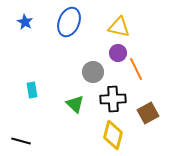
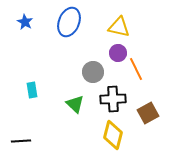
black line: rotated 18 degrees counterclockwise
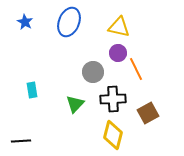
green triangle: rotated 30 degrees clockwise
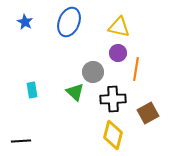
orange line: rotated 35 degrees clockwise
green triangle: moved 12 px up; rotated 30 degrees counterclockwise
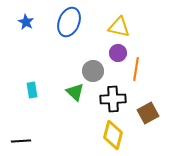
blue star: moved 1 px right
gray circle: moved 1 px up
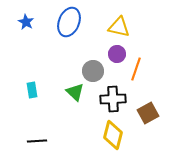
purple circle: moved 1 px left, 1 px down
orange line: rotated 10 degrees clockwise
black line: moved 16 px right
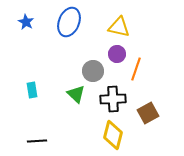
green triangle: moved 1 px right, 2 px down
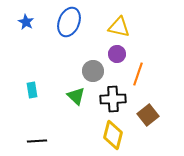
orange line: moved 2 px right, 5 px down
green triangle: moved 2 px down
brown square: moved 2 px down; rotated 10 degrees counterclockwise
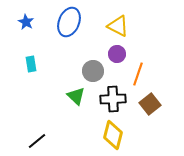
yellow triangle: moved 1 px left, 1 px up; rotated 15 degrees clockwise
cyan rectangle: moved 1 px left, 26 px up
brown square: moved 2 px right, 11 px up
black line: rotated 36 degrees counterclockwise
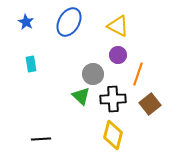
blue ellipse: rotated 8 degrees clockwise
purple circle: moved 1 px right, 1 px down
gray circle: moved 3 px down
green triangle: moved 5 px right
black line: moved 4 px right, 2 px up; rotated 36 degrees clockwise
